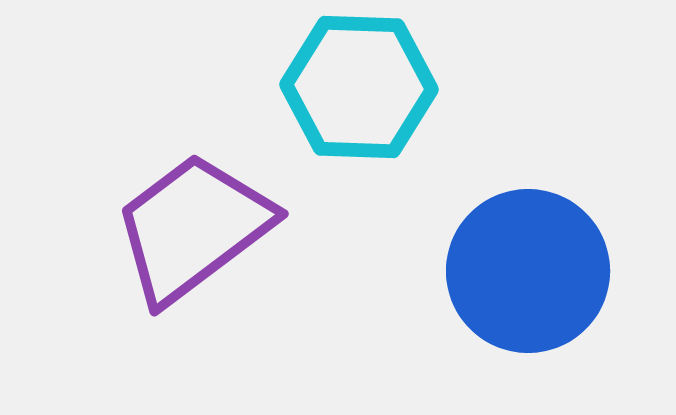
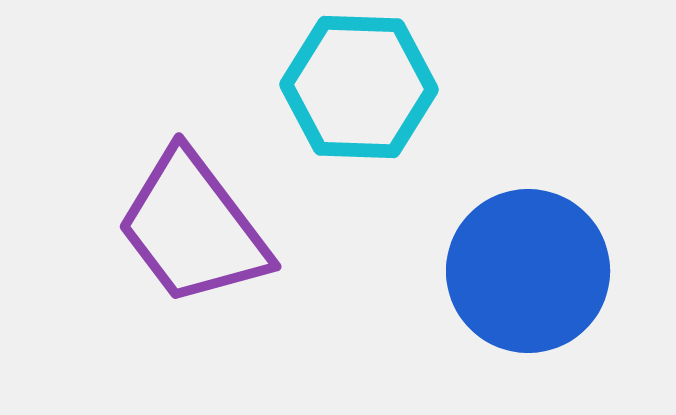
purple trapezoid: rotated 90 degrees counterclockwise
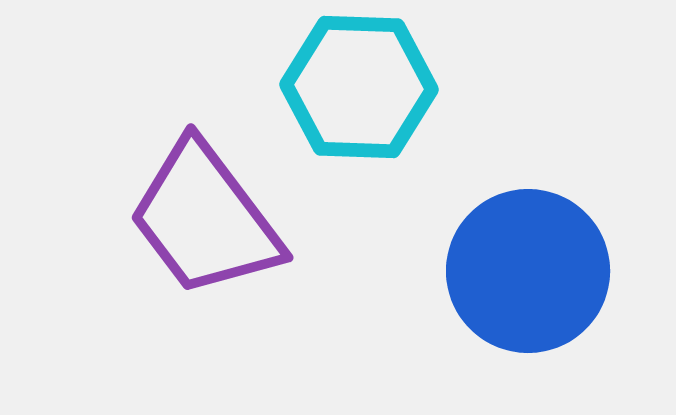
purple trapezoid: moved 12 px right, 9 px up
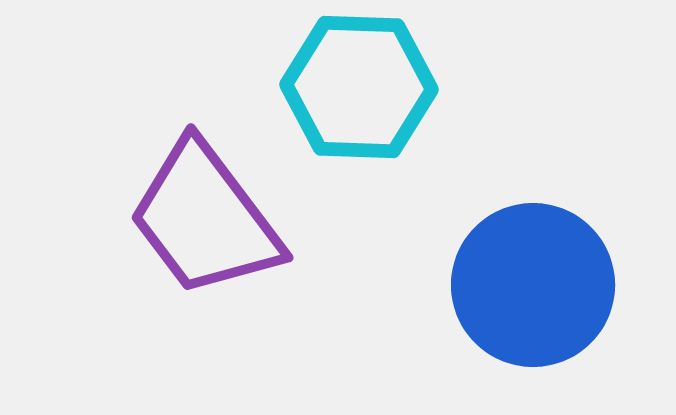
blue circle: moved 5 px right, 14 px down
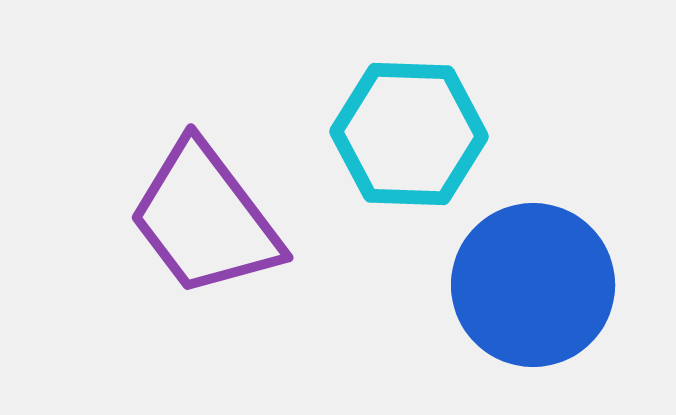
cyan hexagon: moved 50 px right, 47 px down
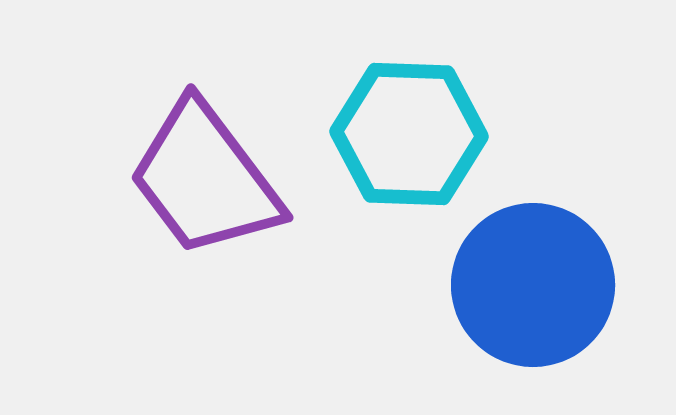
purple trapezoid: moved 40 px up
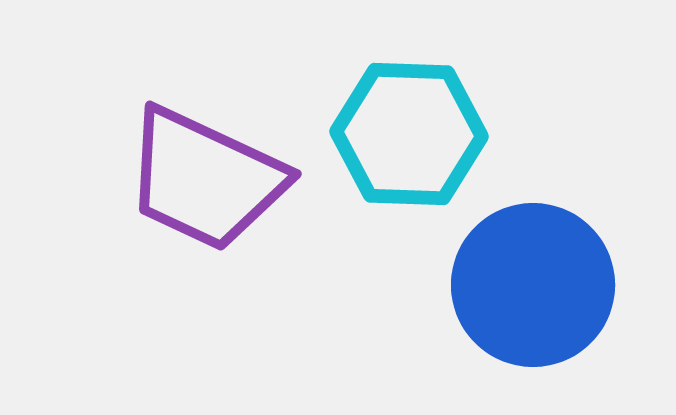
purple trapezoid: rotated 28 degrees counterclockwise
